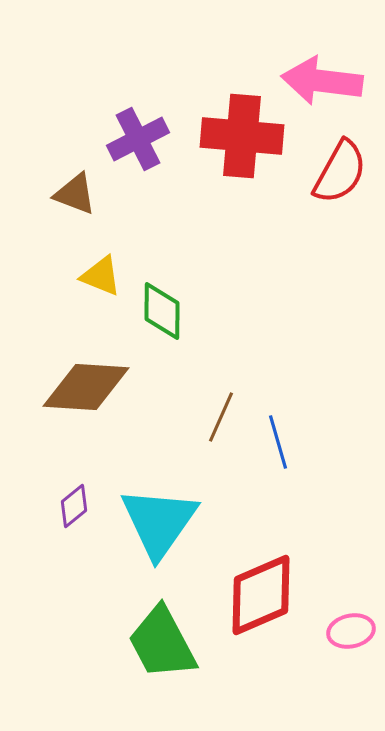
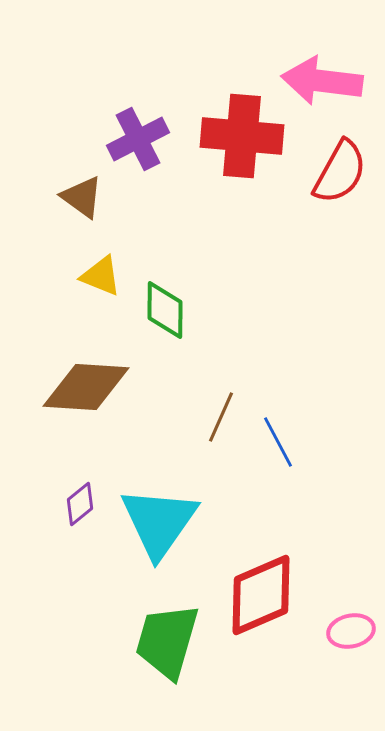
brown triangle: moved 7 px right, 3 px down; rotated 15 degrees clockwise
green diamond: moved 3 px right, 1 px up
blue line: rotated 12 degrees counterclockwise
purple diamond: moved 6 px right, 2 px up
green trapezoid: moved 5 px right, 2 px up; rotated 44 degrees clockwise
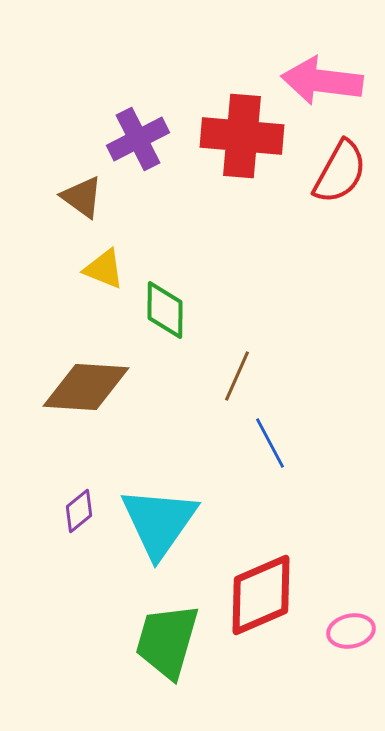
yellow triangle: moved 3 px right, 7 px up
brown line: moved 16 px right, 41 px up
blue line: moved 8 px left, 1 px down
purple diamond: moved 1 px left, 7 px down
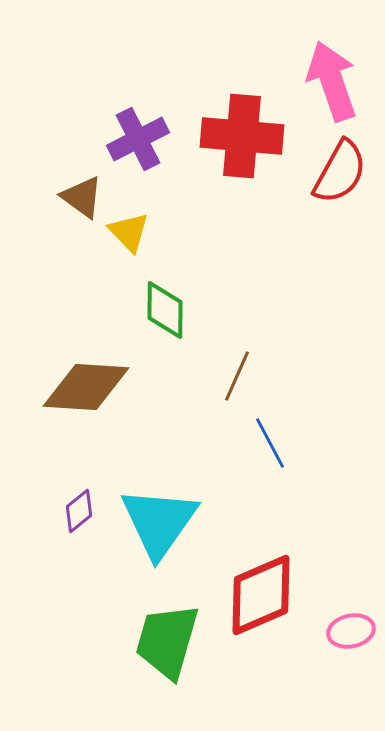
pink arrow: moved 10 px right; rotated 64 degrees clockwise
yellow triangle: moved 25 px right, 37 px up; rotated 24 degrees clockwise
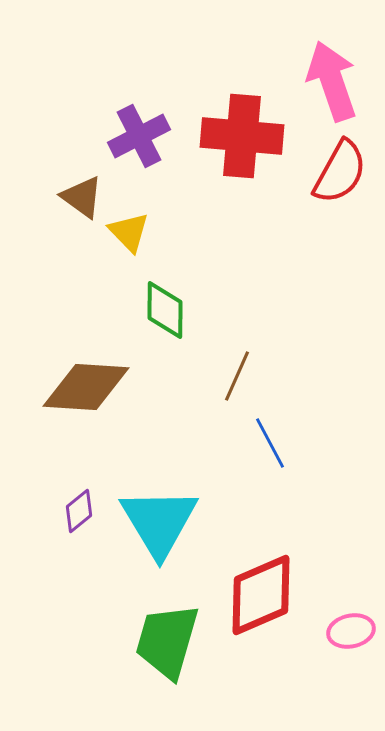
purple cross: moved 1 px right, 3 px up
cyan triangle: rotated 6 degrees counterclockwise
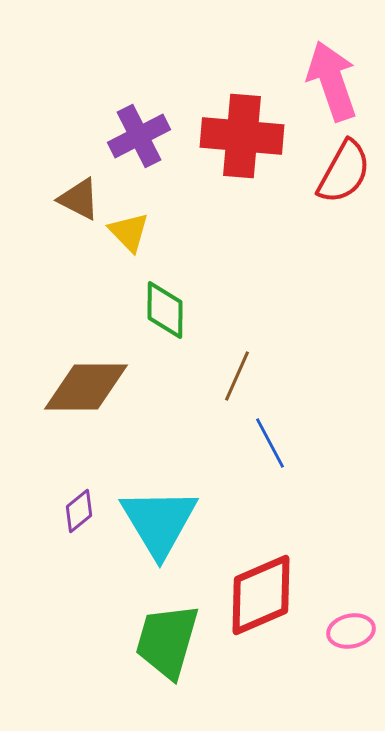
red semicircle: moved 4 px right
brown triangle: moved 3 px left, 2 px down; rotated 9 degrees counterclockwise
brown diamond: rotated 4 degrees counterclockwise
